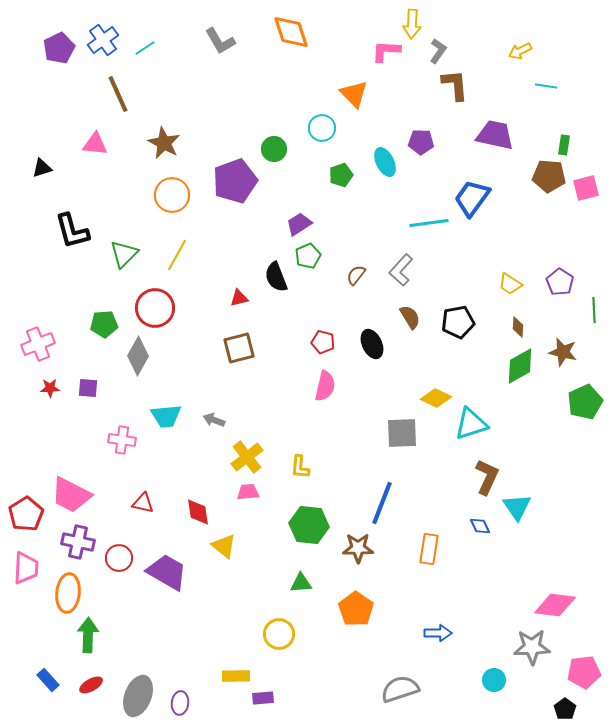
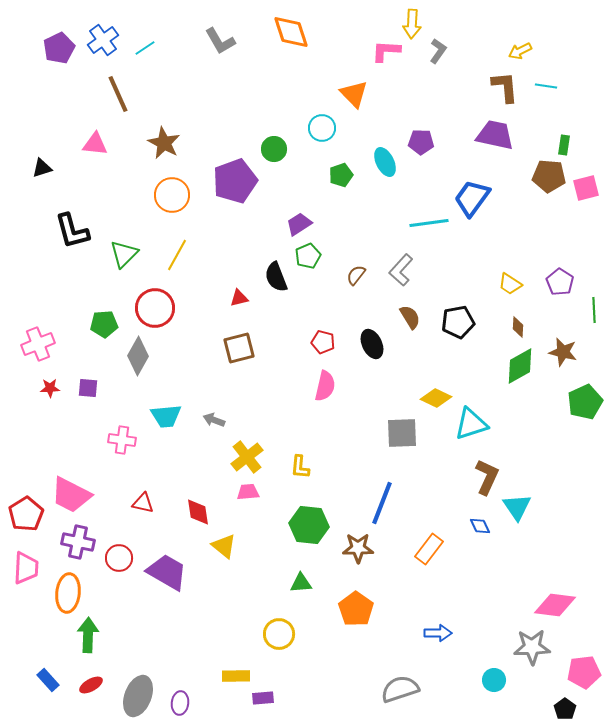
brown L-shape at (455, 85): moved 50 px right, 2 px down
orange rectangle at (429, 549): rotated 28 degrees clockwise
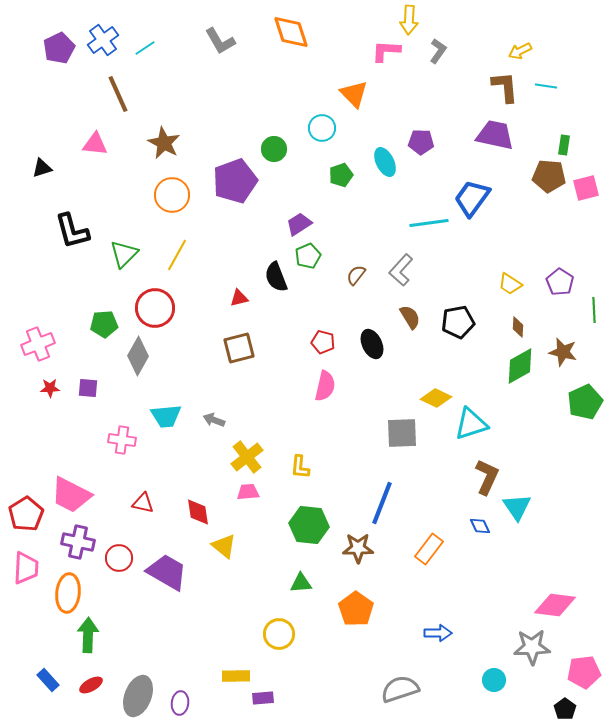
yellow arrow at (412, 24): moved 3 px left, 4 px up
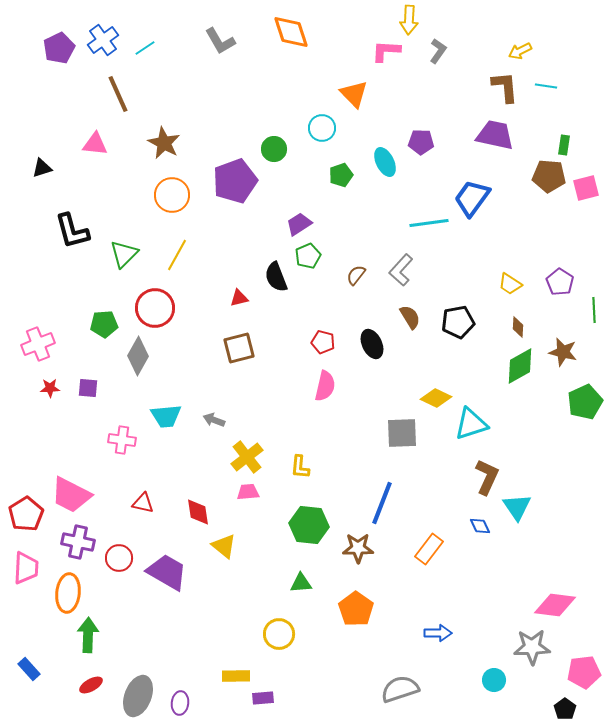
blue rectangle at (48, 680): moved 19 px left, 11 px up
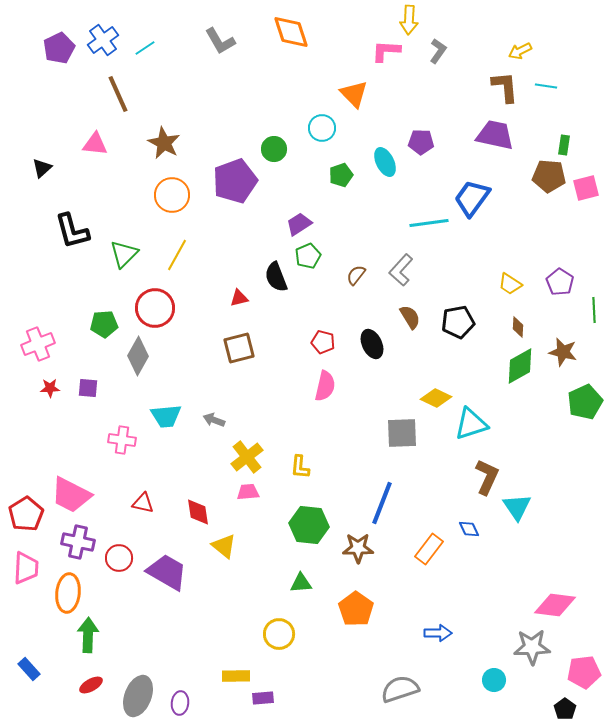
black triangle at (42, 168): rotated 25 degrees counterclockwise
blue diamond at (480, 526): moved 11 px left, 3 px down
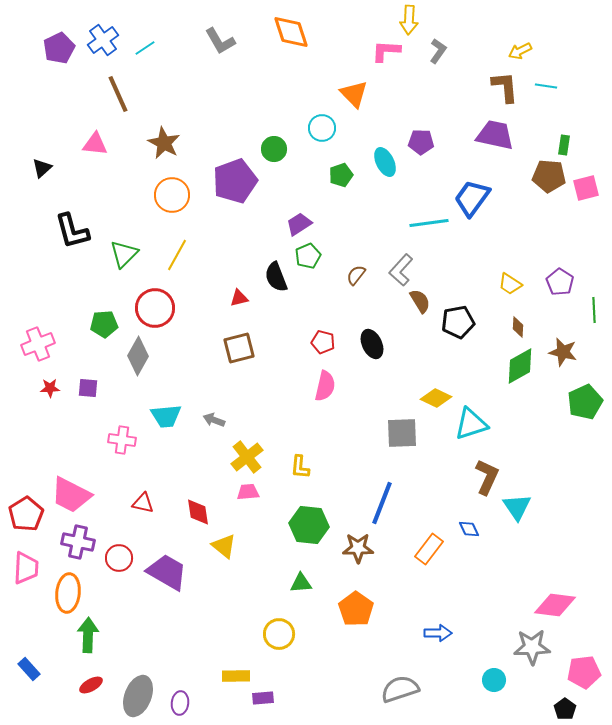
brown semicircle at (410, 317): moved 10 px right, 16 px up
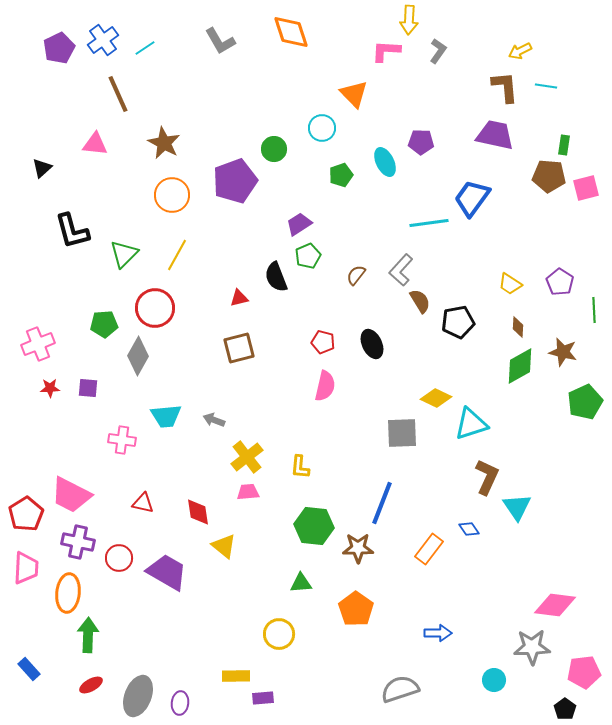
green hexagon at (309, 525): moved 5 px right, 1 px down
blue diamond at (469, 529): rotated 10 degrees counterclockwise
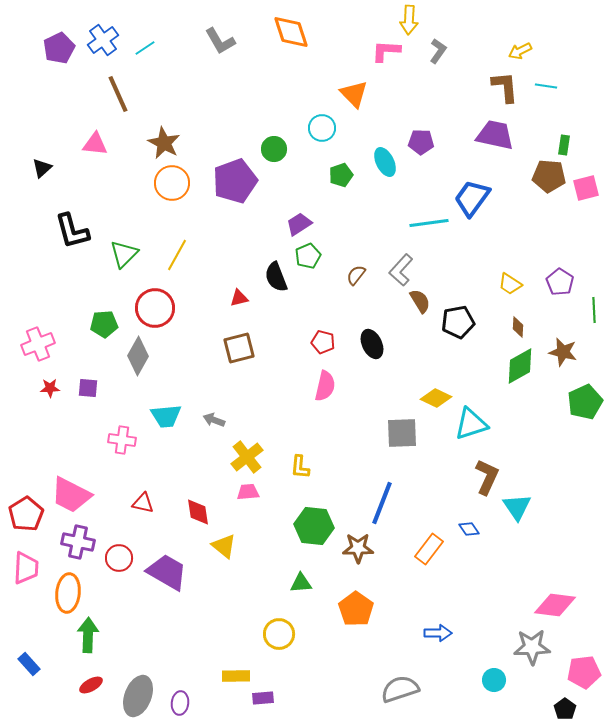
orange circle at (172, 195): moved 12 px up
blue rectangle at (29, 669): moved 5 px up
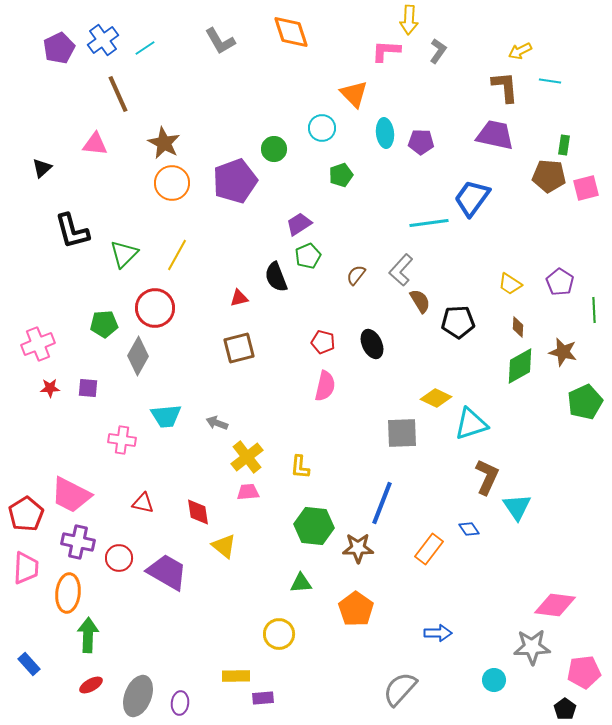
cyan line at (546, 86): moved 4 px right, 5 px up
cyan ellipse at (385, 162): moved 29 px up; rotated 20 degrees clockwise
black pentagon at (458, 322): rotated 8 degrees clockwise
gray arrow at (214, 420): moved 3 px right, 3 px down
gray semicircle at (400, 689): rotated 30 degrees counterclockwise
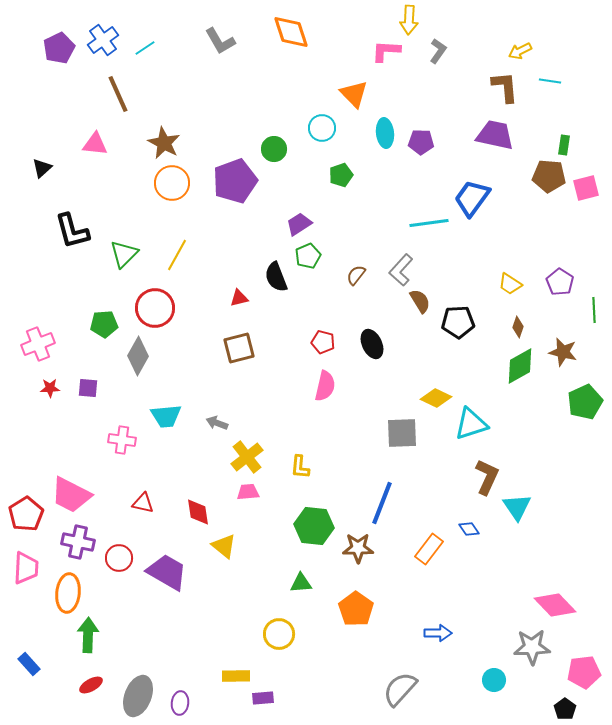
brown diamond at (518, 327): rotated 15 degrees clockwise
pink diamond at (555, 605): rotated 39 degrees clockwise
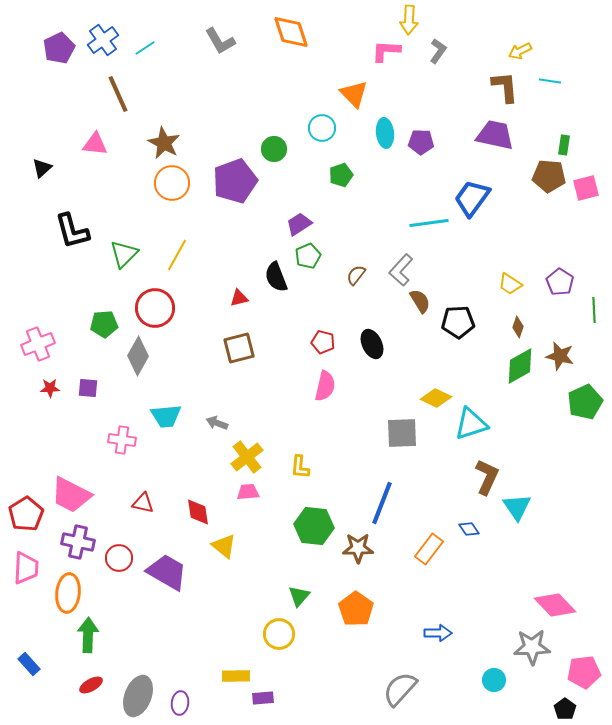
brown star at (563, 352): moved 3 px left, 4 px down
green triangle at (301, 583): moved 2 px left, 13 px down; rotated 45 degrees counterclockwise
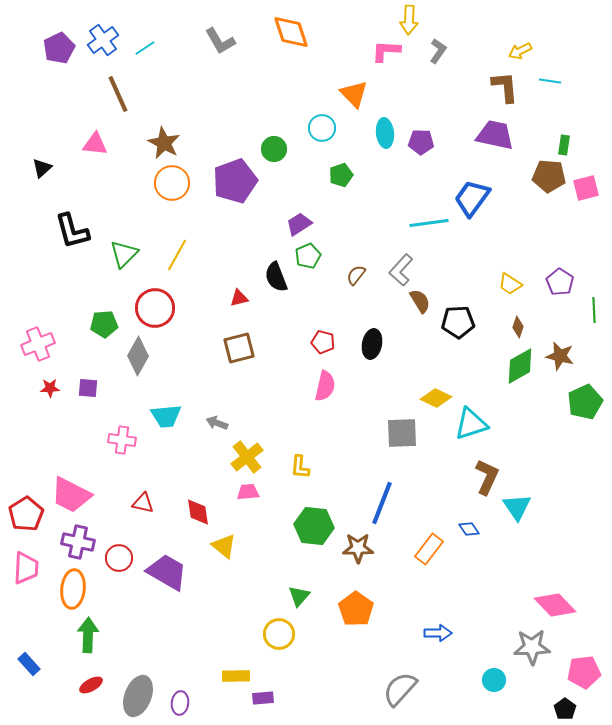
black ellipse at (372, 344): rotated 36 degrees clockwise
orange ellipse at (68, 593): moved 5 px right, 4 px up
